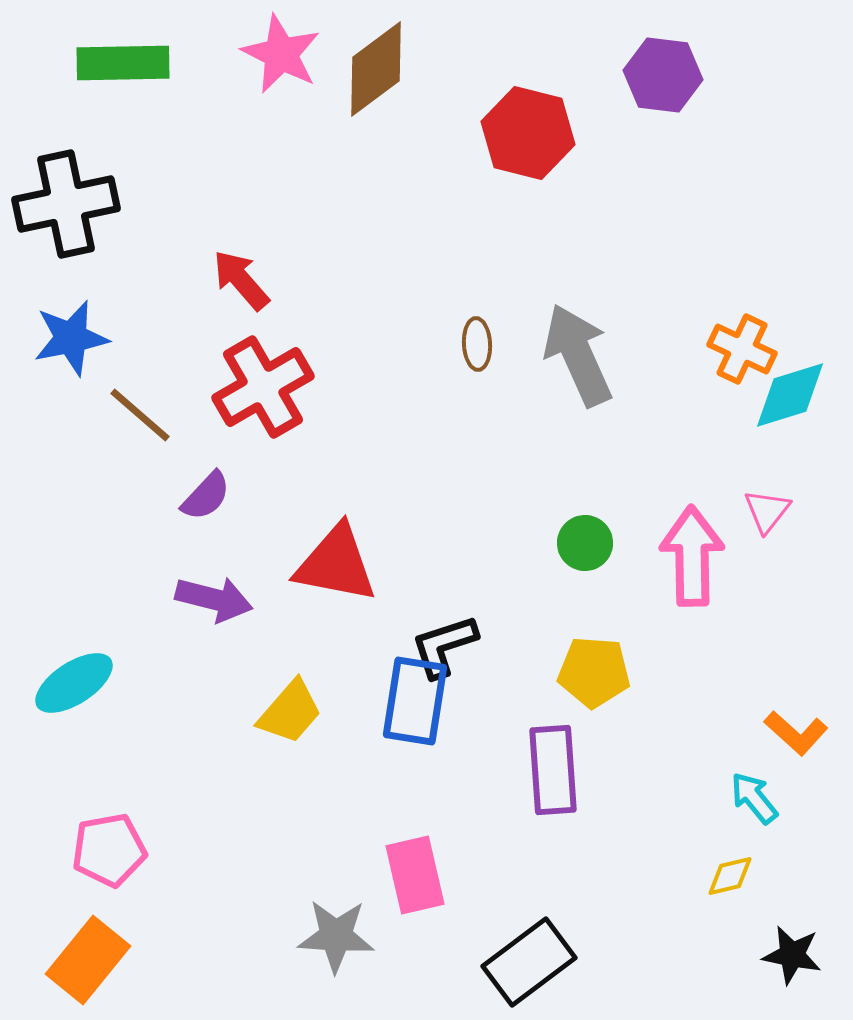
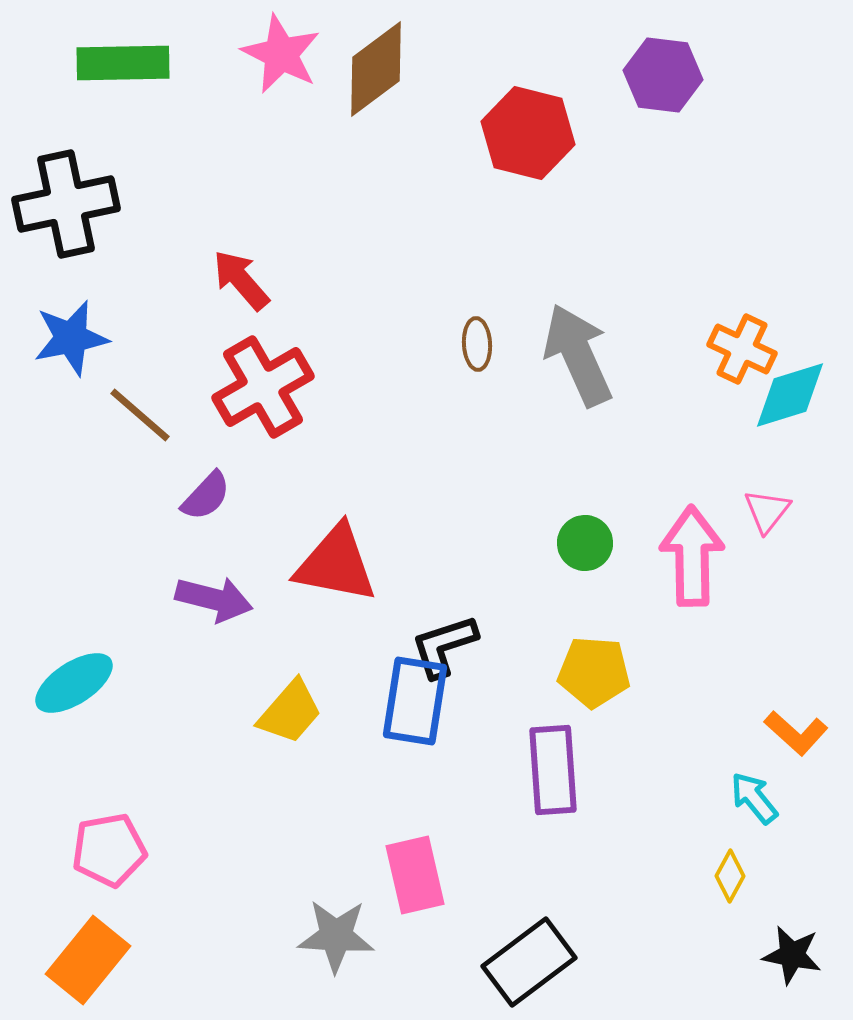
yellow diamond: rotated 48 degrees counterclockwise
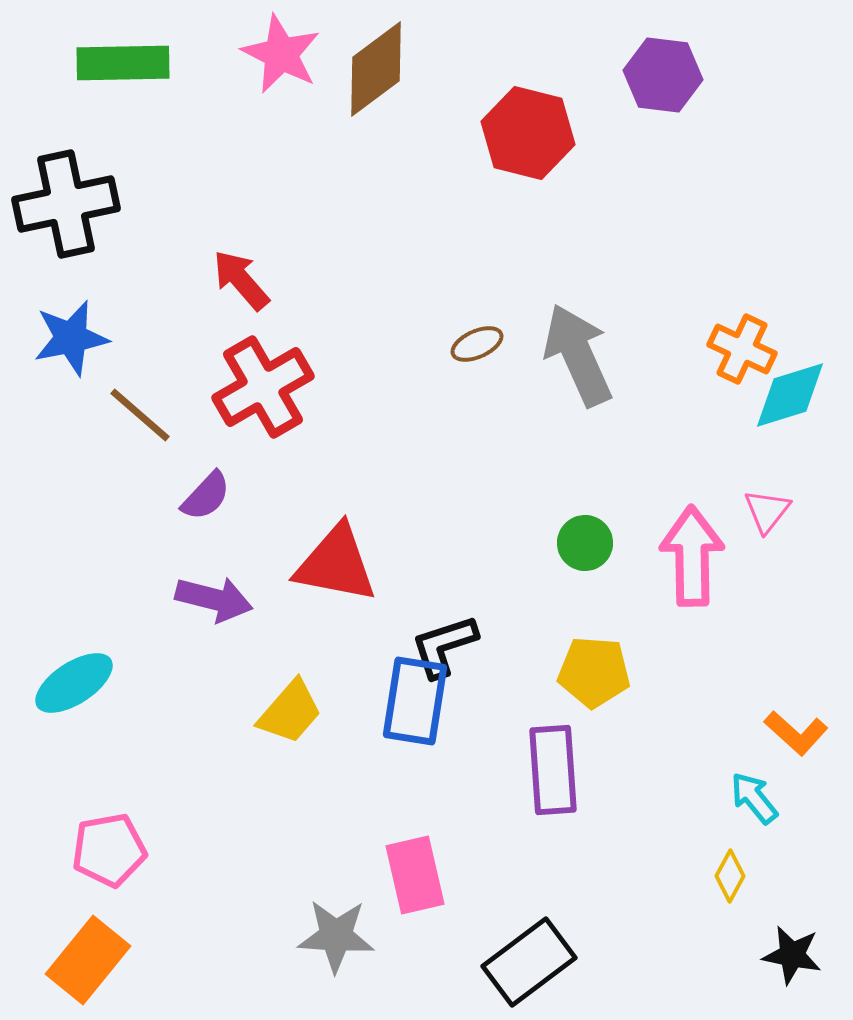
brown ellipse: rotated 69 degrees clockwise
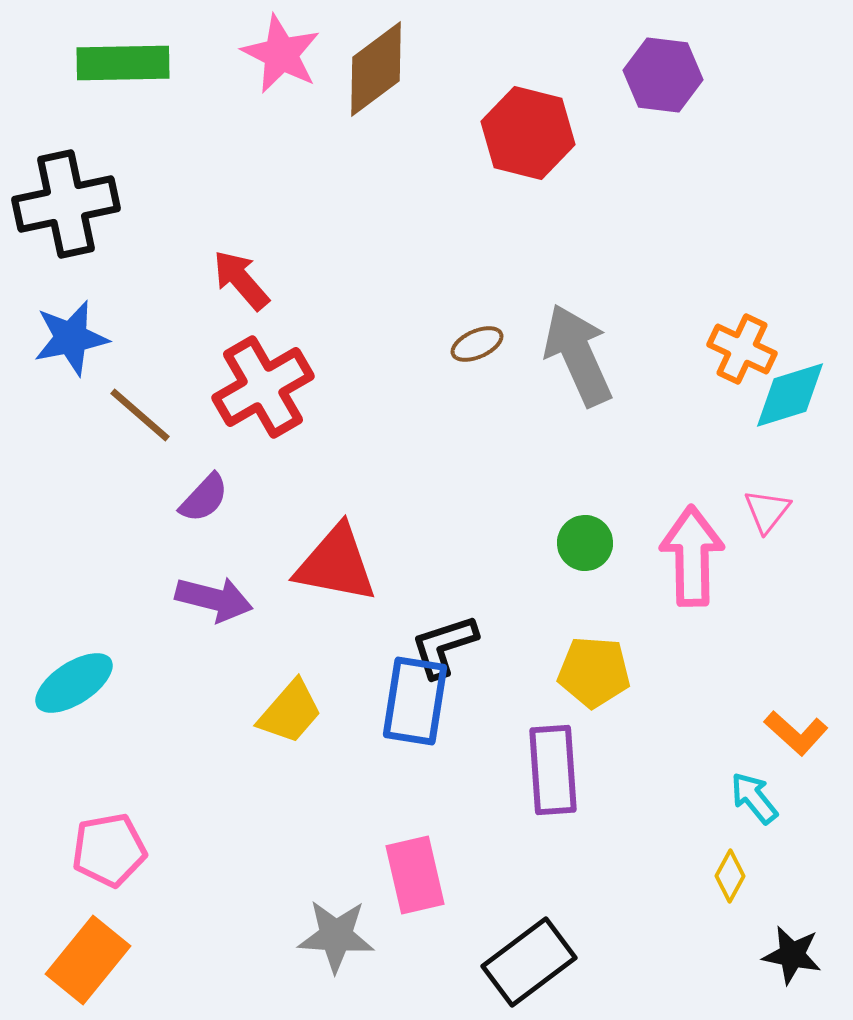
purple semicircle: moved 2 px left, 2 px down
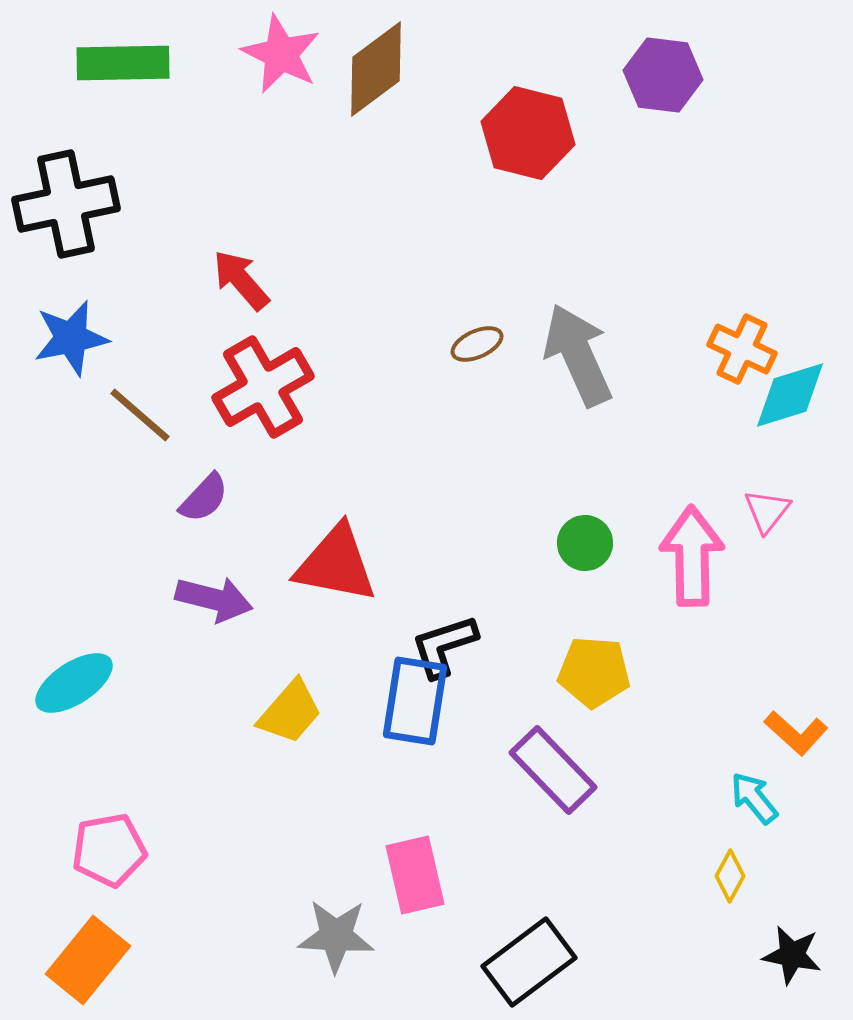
purple rectangle: rotated 40 degrees counterclockwise
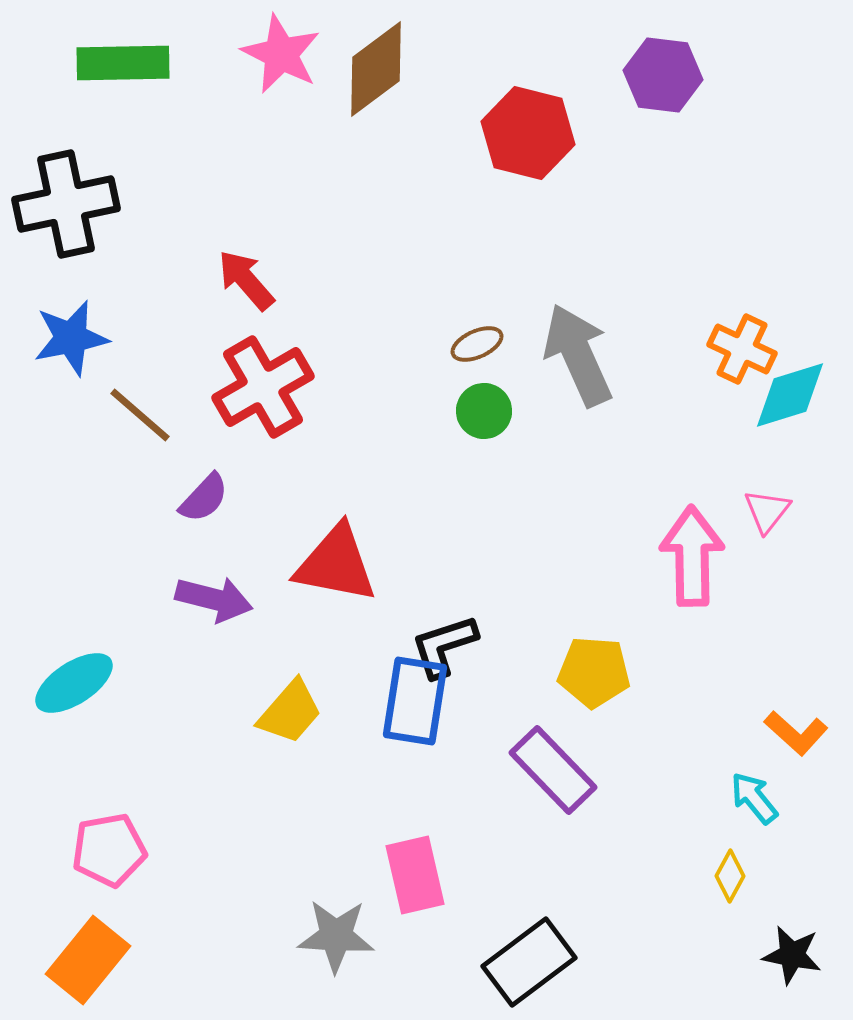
red arrow: moved 5 px right
green circle: moved 101 px left, 132 px up
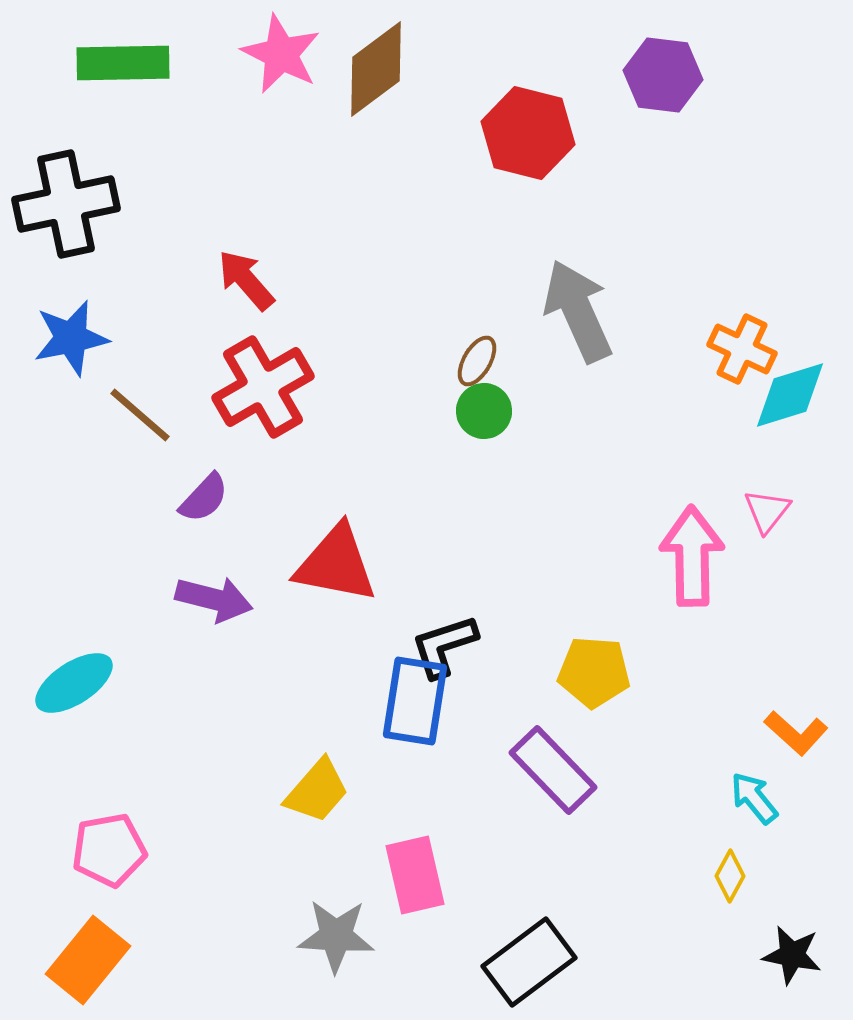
brown ellipse: moved 17 px down; rotated 36 degrees counterclockwise
gray arrow: moved 44 px up
yellow trapezoid: moved 27 px right, 79 px down
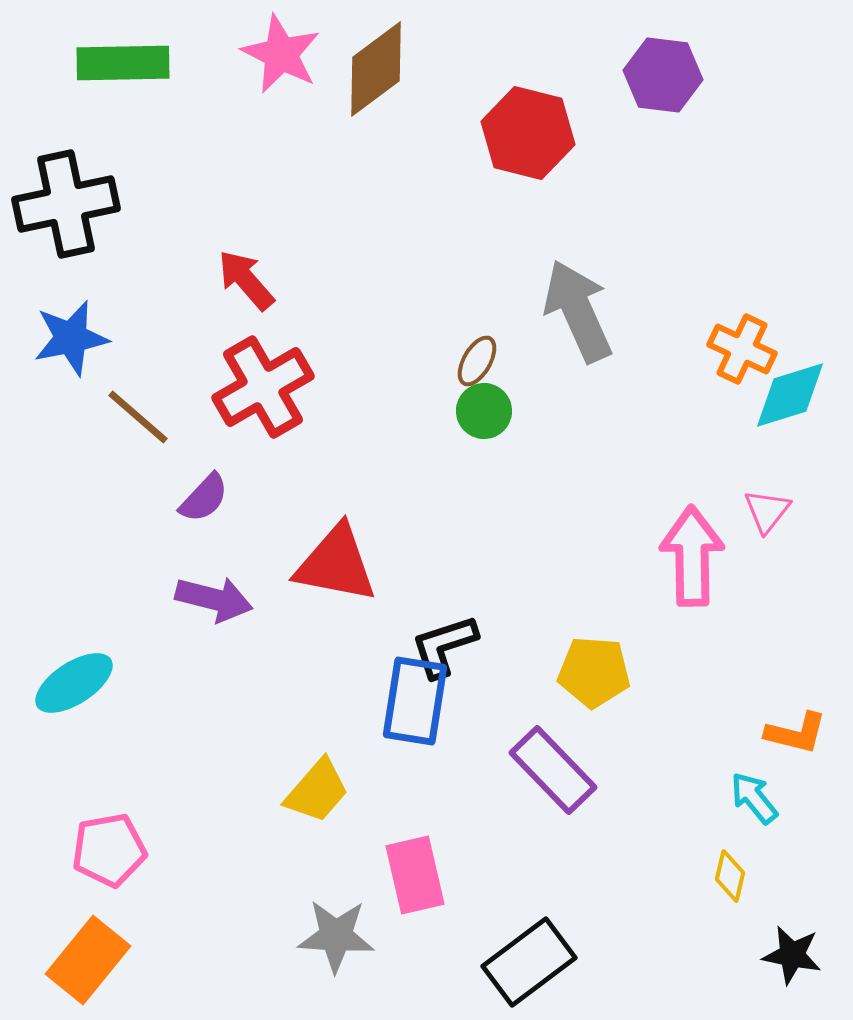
brown line: moved 2 px left, 2 px down
orange L-shape: rotated 28 degrees counterclockwise
yellow diamond: rotated 15 degrees counterclockwise
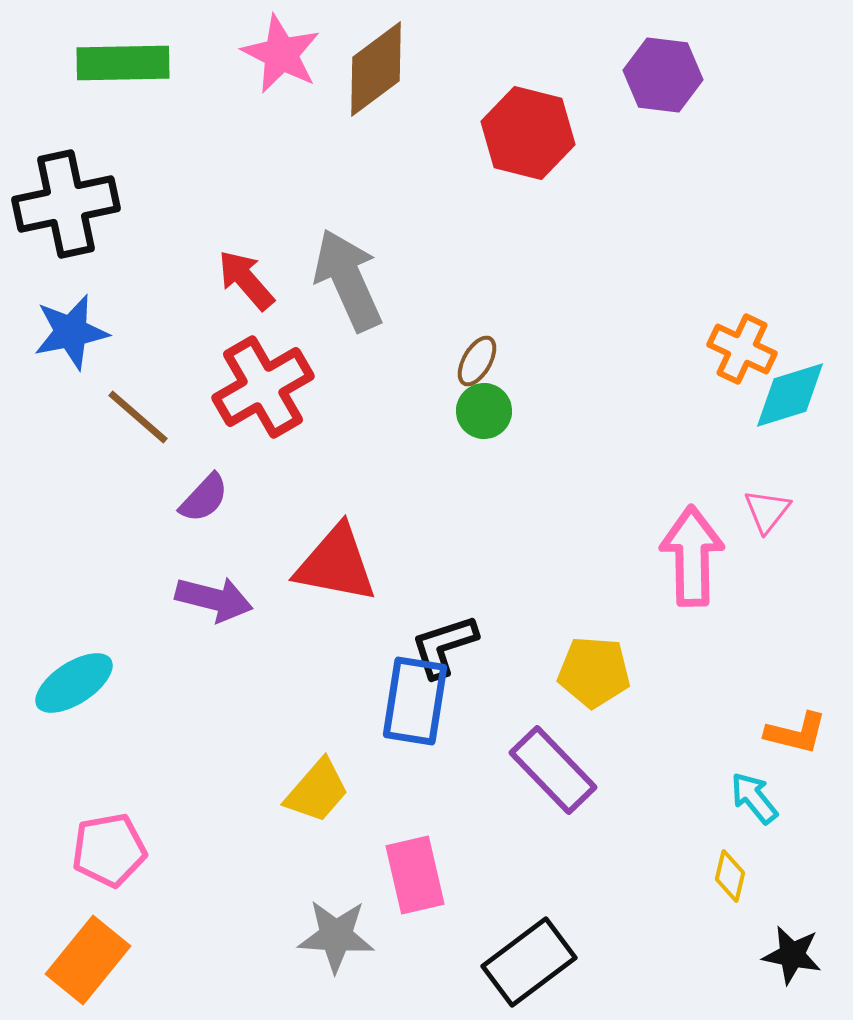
gray arrow: moved 230 px left, 31 px up
blue star: moved 6 px up
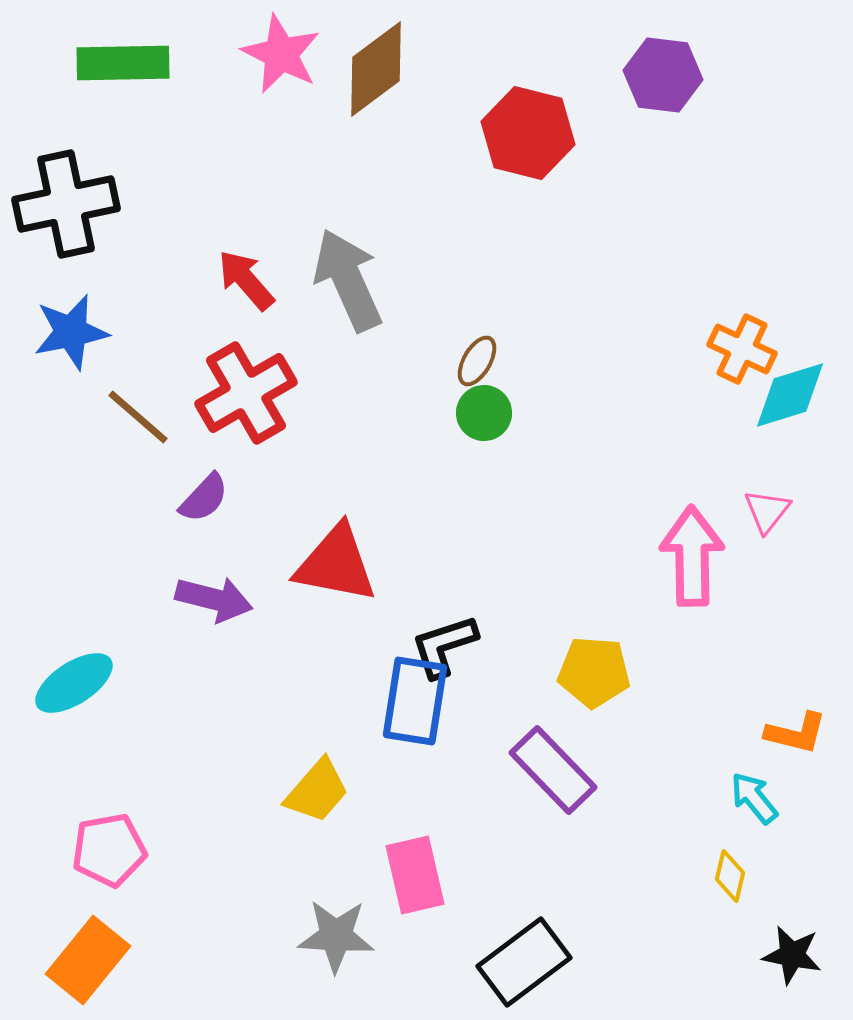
red cross: moved 17 px left, 6 px down
green circle: moved 2 px down
black rectangle: moved 5 px left
